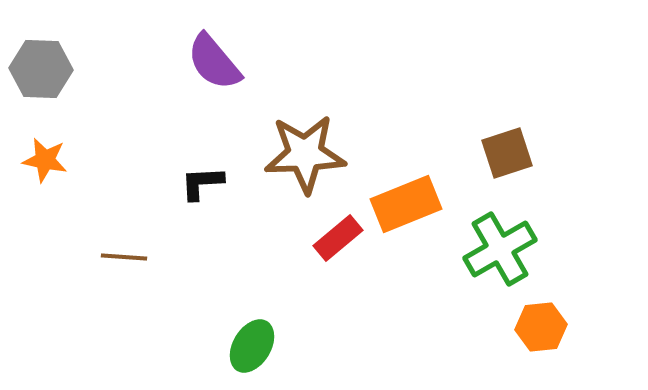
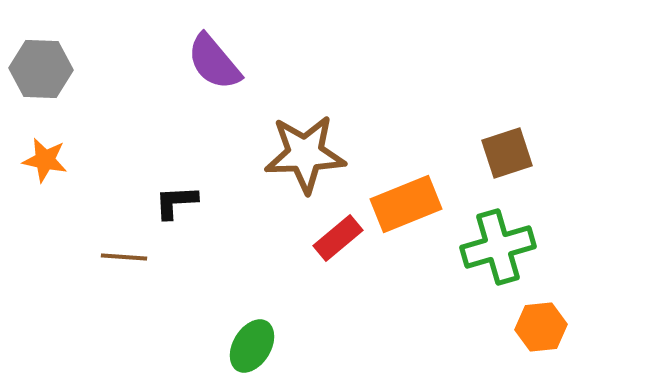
black L-shape: moved 26 px left, 19 px down
green cross: moved 2 px left, 2 px up; rotated 14 degrees clockwise
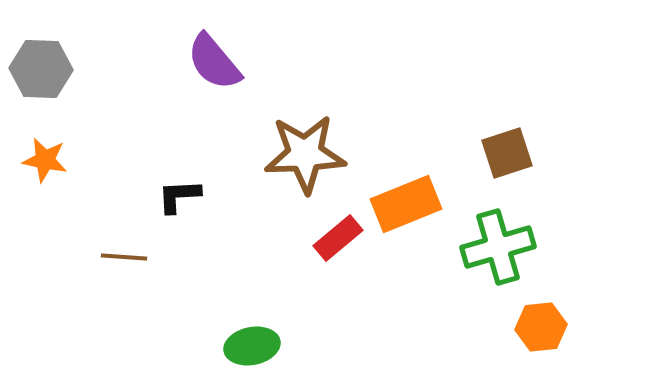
black L-shape: moved 3 px right, 6 px up
green ellipse: rotated 48 degrees clockwise
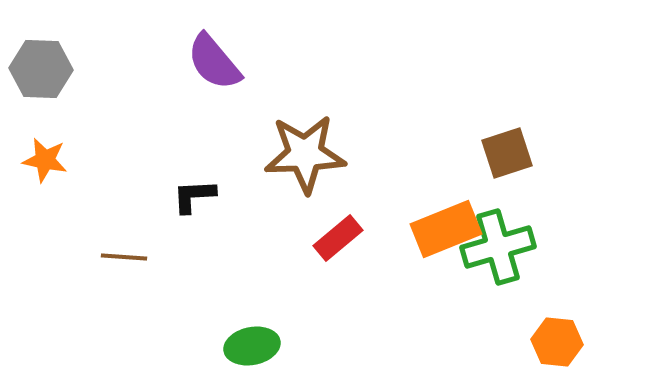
black L-shape: moved 15 px right
orange rectangle: moved 40 px right, 25 px down
orange hexagon: moved 16 px right, 15 px down; rotated 12 degrees clockwise
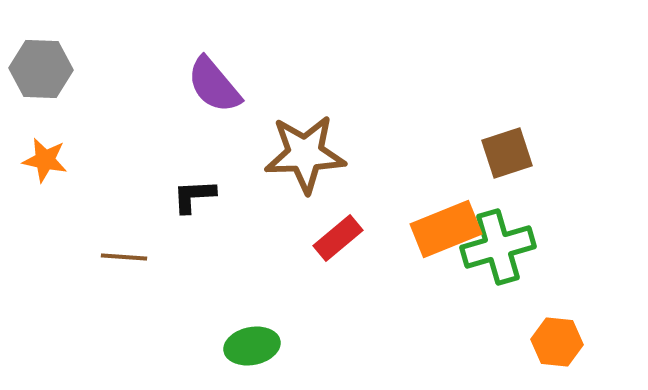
purple semicircle: moved 23 px down
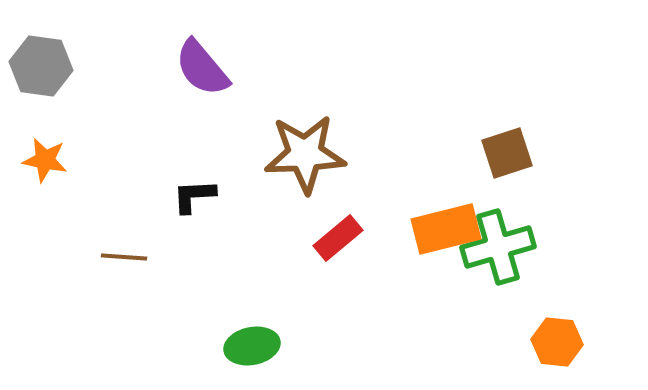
gray hexagon: moved 3 px up; rotated 6 degrees clockwise
purple semicircle: moved 12 px left, 17 px up
orange rectangle: rotated 8 degrees clockwise
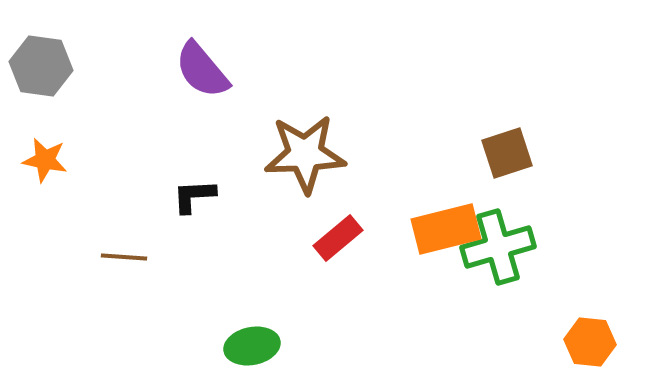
purple semicircle: moved 2 px down
orange hexagon: moved 33 px right
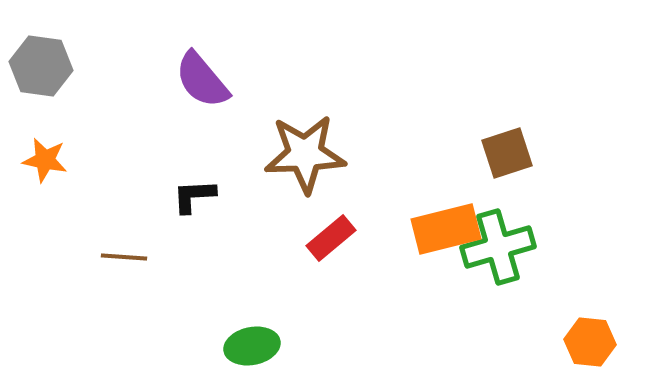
purple semicircle: moved 10 px down
red rectangle: moved 7 px left
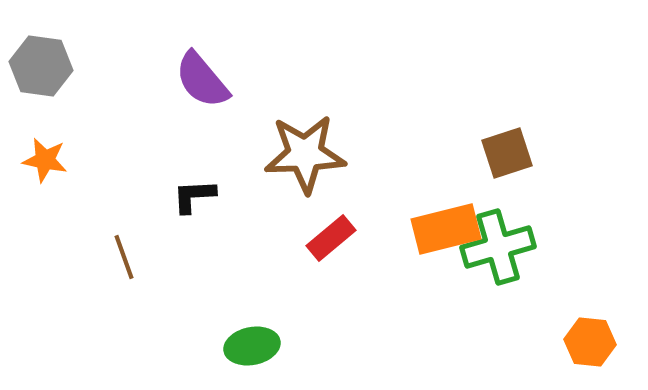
brown line: rotated 66 degrees clockwise
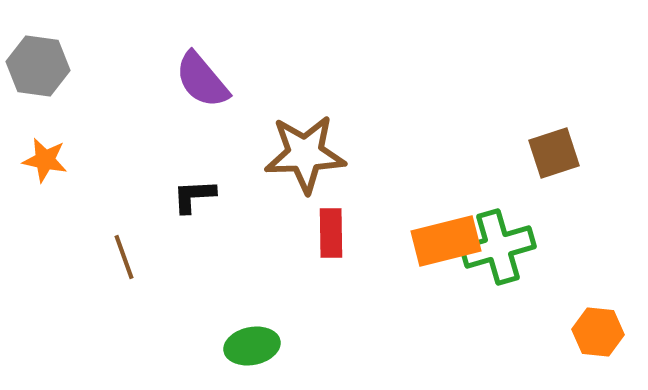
gray hexagon: moved 3 px left
brown square: moved 47 px right
orange rectangle: moved 12 px down
red rectangle: moved 5 px up; rotated 51 degrees counterclockwise
orange hexagon: moved 8 px right, 10 px up
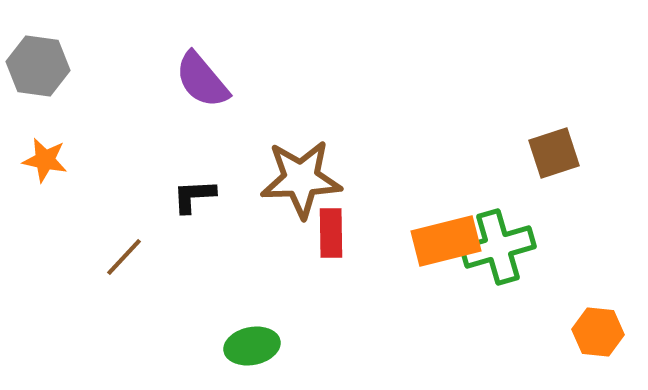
brown star: moved 4 px left, 25 px down
brown line: rotated 63 degrees clockwise
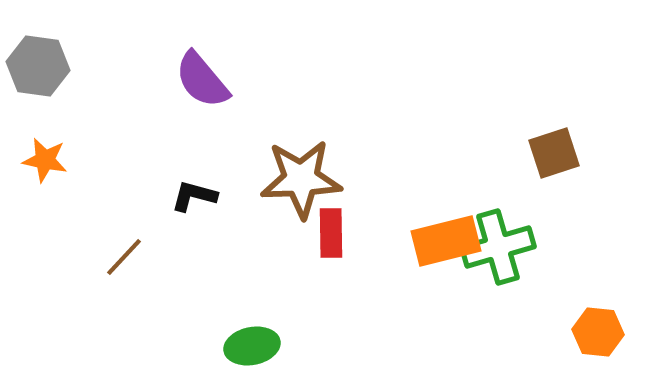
black L-shape: rotated 18 degrees clockwise
